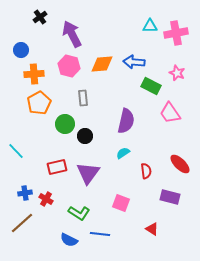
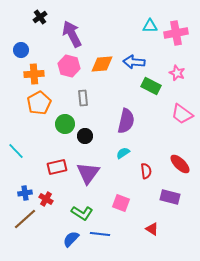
pink trapezoid: moved 12 px right, 1 px down; rotated 20 degrees counterclockwise
green L-shape: moved 3 px right
brown line: moved 3 px right, 4 px up
blue semicircle: moved 2 px right, 1 px up; rotated 108 degrees clockwise
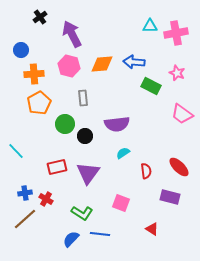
purple semicircle: moved 9 px left, 3 px down; rotated 70 degrees clockwise
red ellipse: moved 1 px left, 3 px down
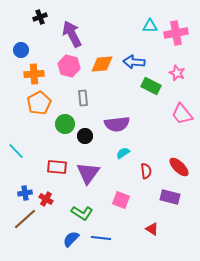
black cross: rotated 16 degrees clockwise
pink trapezoid: rotated 15 degrees clockwise
red rectangle: rotated 18 degrees clockwise
pink square: moved 3 px up
blue line: moved 1 px right, 4 px down
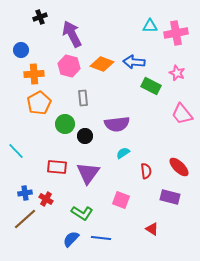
orange diamond: rotated 25 degrees clockwise
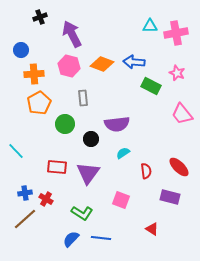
black circle: moved 6 px right, 3 px down
